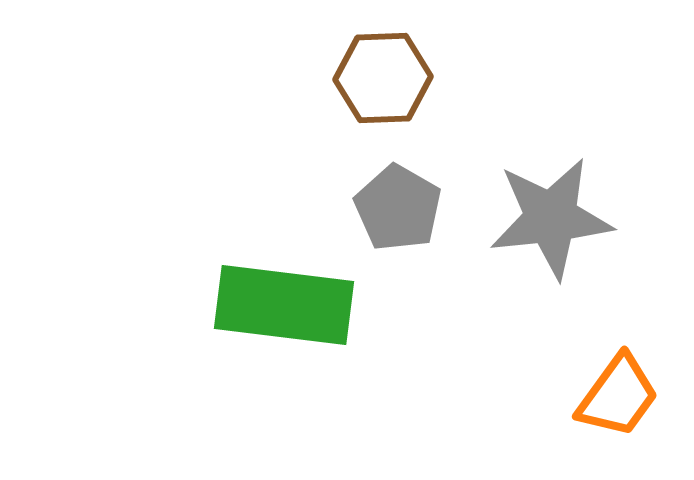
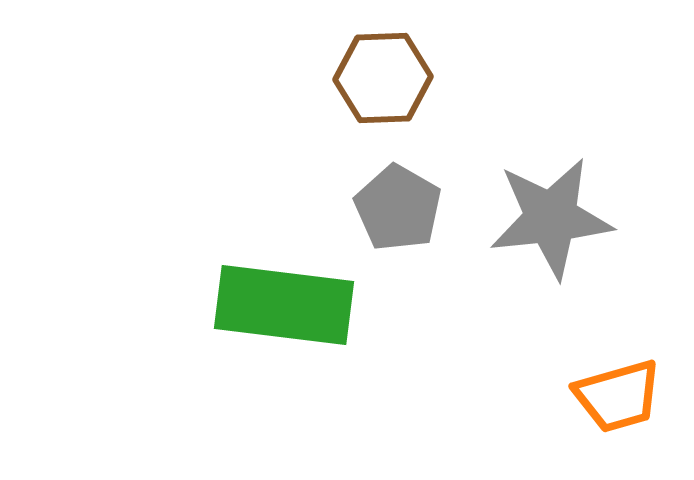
orange trapezoid: rotated 38 degrees clockwise
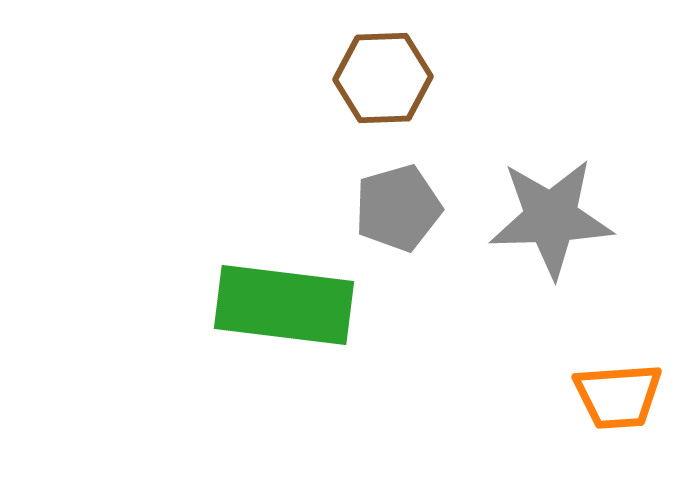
gray pentagon: rotated 26 degrees clockwise
gray star: rotated 4 degrees clockwise
orange trapezoid: rotated 12 degrees clockwise
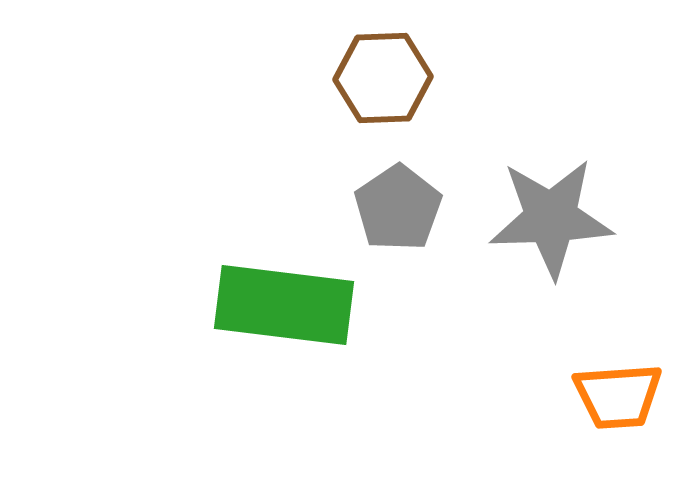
gray pentagon: rotated 18 degrees counterclockwise
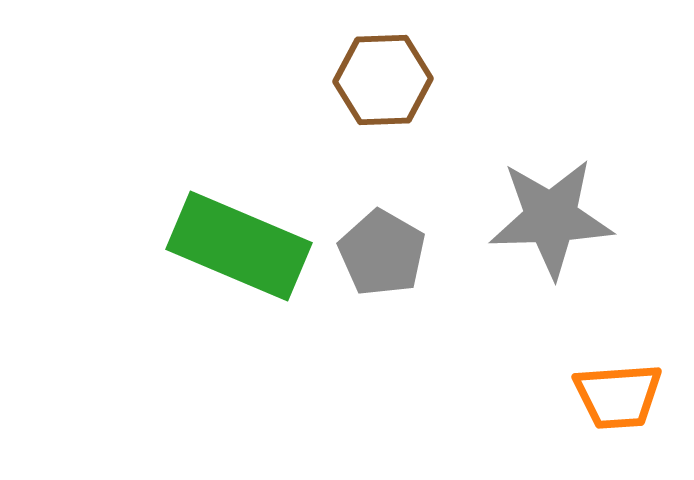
brown hexagon: moved 2 px down
gray pentagon: moved 16 px left, 45 px down; rotated 8 degrees counterclockwise
green rectangle: moved 45 px left, 59 px up; rotated 16 degrees clockwise
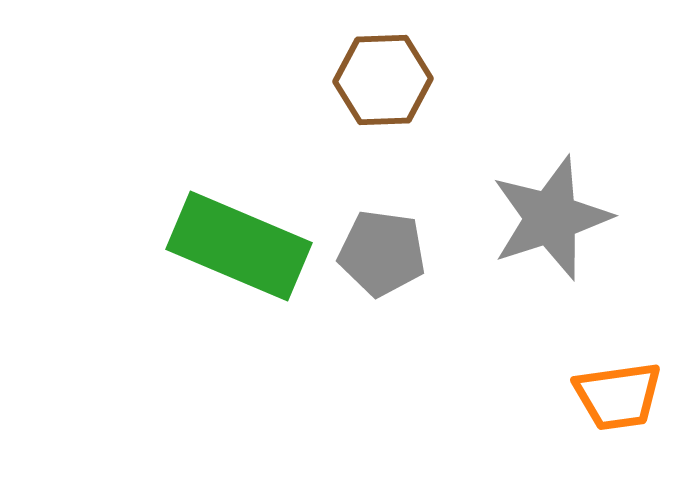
gray star: rotated 16 degrees counterclockwise
gray pentagon: rotated 22 degrees counterclockwise
orange trapezoid: rotated 4 degrees counterclockwise
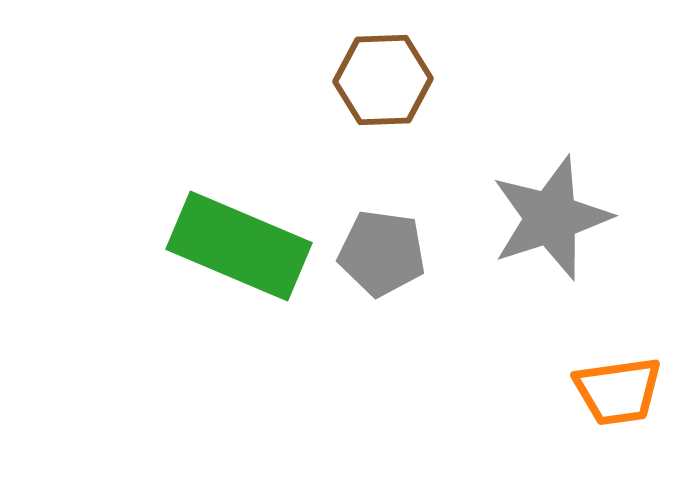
orange trapezoid: moved 5 px up
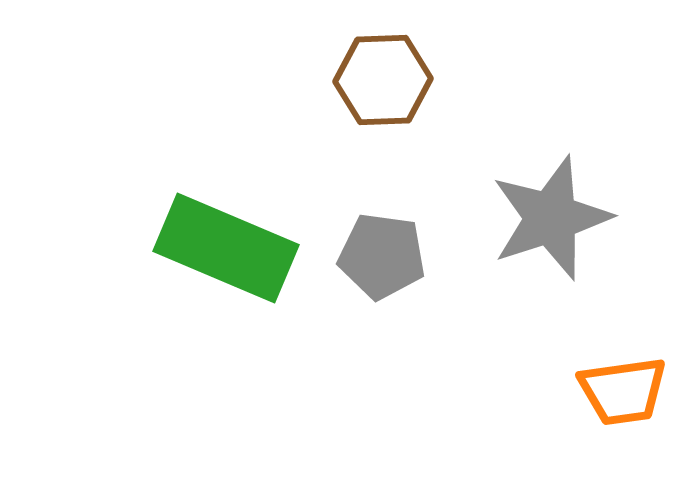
green rectangle: moved 13 px left, 2 px down
gray pentagon: moved 3 px down
orange trapezoid: moved 5 px right
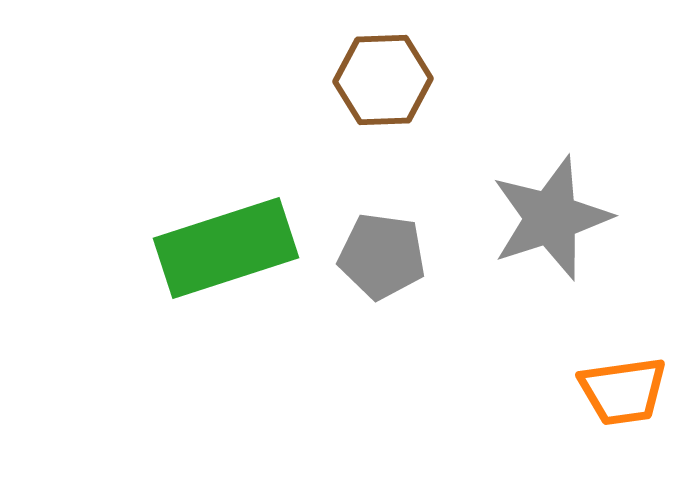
green rectangle: rotated 41 degrees counterclockwise
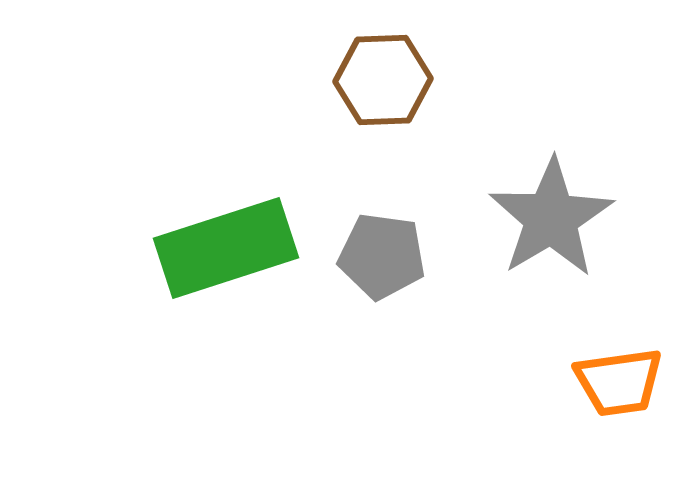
gray star: rotated 13 degrees counterclockwise
orange trapezoid: moved 4 px left, 9 px up
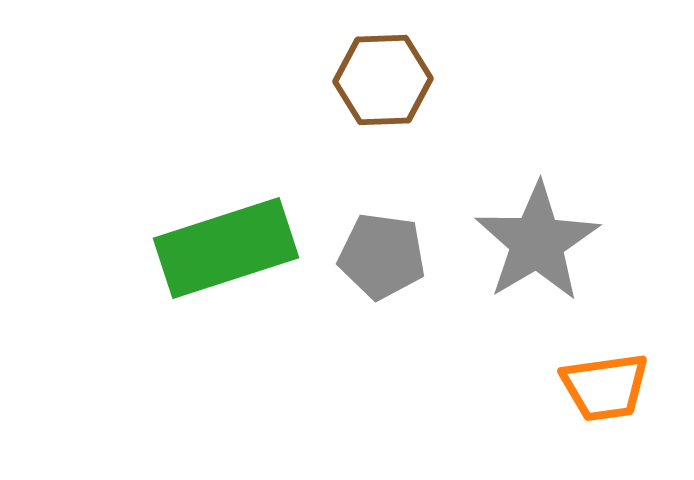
gray star: moved 14 px left, 24 px down
orange trapezoid: moved 14 px left, 5 px down
